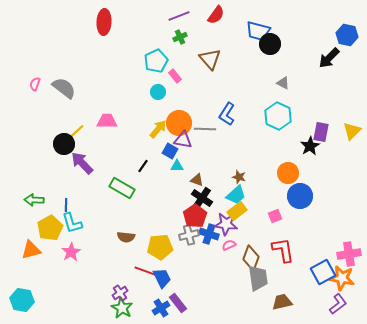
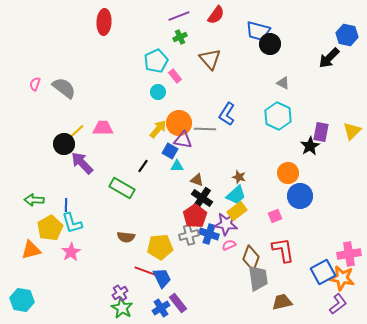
pink trapezoid at (107, 121): moved 4 px left, 7 px down
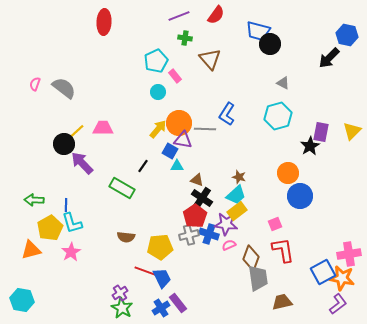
green cross at (180, 37): moved 5 px right, 1 px down; rotated 32 degrees clockwise
cyan hexagon at (278, 116): rotated 20 degrees clockwise
pink square at (275, 216): moved 8 px down
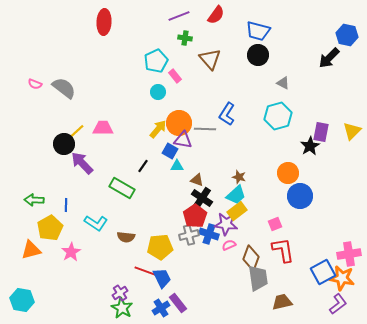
black circle at (270, 44): moved 12 px left, 11 px down
pink semicircle at (35, 84): rotated 88 degrees counterclockwise
cyan L-shape at (72, 223): moved 24 px right; rotated 40 degrees counterclockwise
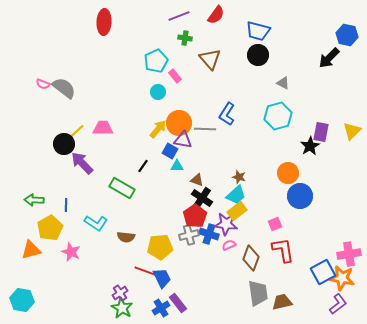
pink semicircle at (35, 84): moved 8 px right
pink star at (71, 252): rotated 18 degrees counterclockwise
gray trapezoid at (258, 278): moved 15 px down
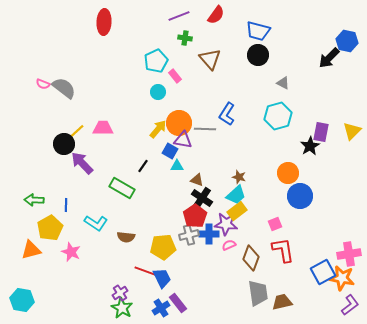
blue hexagon at (347, 35): moved 6 px down
blue cross at (209, 234): rotated 18 degrees counterclockwise
yellow pentagon at (160, 247): moved 3 px right
purple L-shape at (338, 304): moved 12 px right, 1 px down
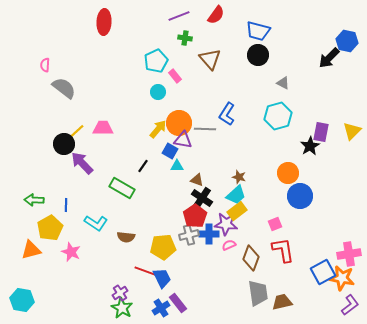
pink semicircle at (43, 84): moved 2 px right, 19 px up; rotated 72 degrees clockwise
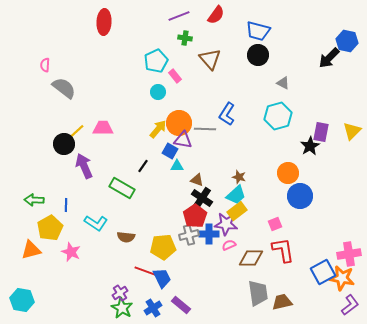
purple arrow at (82, 163): moved 2 px right, 3 px down; rotated 20 degrees clockwise
brown diamond at (251, 258): rotated 70 degrees clockwise
purple rectangle at (178, 303): moved 3 px right, 2 px down; rotated 12 degrees counterclockwise
blue cross at (161, 308): moved 8 px left
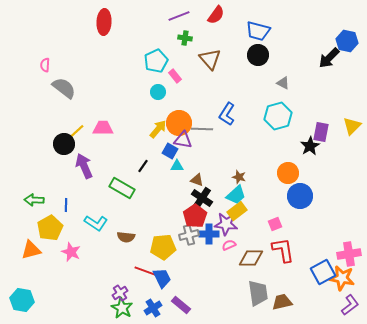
gray line at (205, 129): moved 3 px left
yellow triangle at (352, 131): moved 5 px up
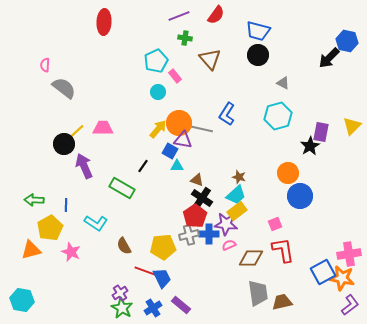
gray line at (202, 129): rotated 10 degrees clockwise
brown semicircle at (126, 237): moved 2 px left, 9 px down; rotated 54 degrees clockwise
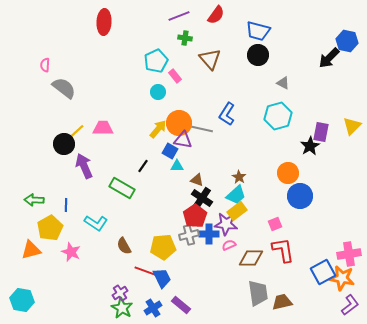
brown star at (239, 177): rotated 16 degrees clockwise
